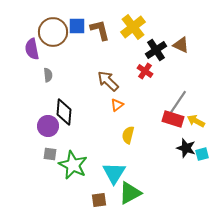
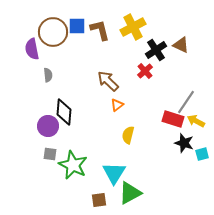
yellow cross: rotated 10 degrees clockwise
red cross: rotated 14 degrees clockwise
gray line: moved 8 px right
black star: moved 2 px left, 5 px up
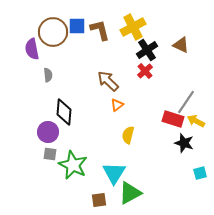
black cross: moved 9 px left
purple circle: moved 6 px down
cyan square: moved 2 px left, 19 px down
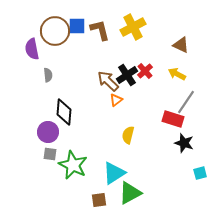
brown circle: moved 2 px right, 1 px up
black cross: moved 20 px left, 25 px down
orange triangle: moved 1 px left, 5 px up
yellow arrow: moved 19 px left, 47 px up
cyan triangle: rotated 25 degrees clockwise
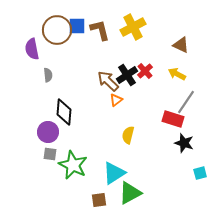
brown circle: moved 2 px right, 1 px up
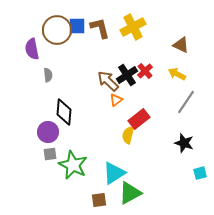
brown L-shape: moved 2 px up
red rectangle: moved 34 px left; rotated 55 degrees counterclockwise
gray square: rotated 16 degrees counterclockwise
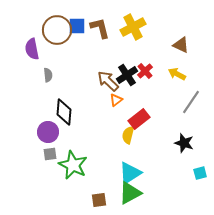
gray line: moved 5 px right
cyan triangle: moved 16 px right
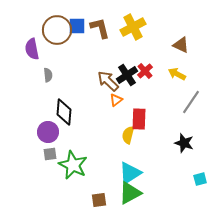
red rectangle: rotated 50 degrees counterclockwise
cyan square: moved 6 px down
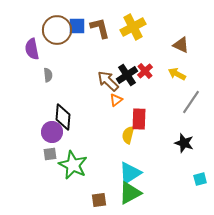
black diamond: moved 1 px left, 5 px down
purple circle: moved 4 px right
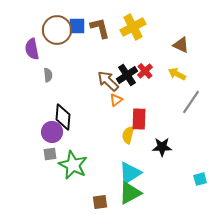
black star: moved 22 px left, 4 px down; rotated 18 degrees counterclockwise
brown square: moved 1 px right, 2 px down
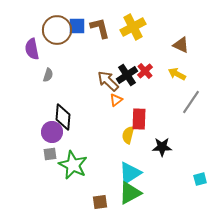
gray semicircle: rotated 24 degrees clockwise
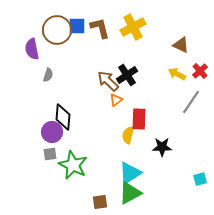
red cross: moved 55 px right
